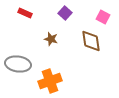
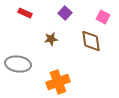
brown star: rotated 24 degrees counterclockwise
orange cross: moved 8 px right, 1 px down
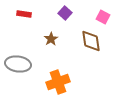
red rectangle: moved 1 px left, 1 px down; rotated 16 degrees counterclockwise
brown star: rotated 24 degrees counterclockwise
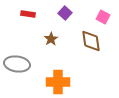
red rectangle: moved 4 px right
gray ellipse: moved 1 px left
orange cross: rotated 20 degrees clockwise
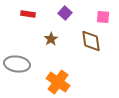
pink square: rotated 24 degrees counterclockwise
orange cross: rotated 35 degrees clockwise
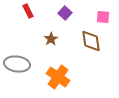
red rectangle: moved 3 px up; rotated 56 degrees clockwise
orange cross: moved 5 px up
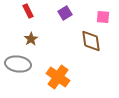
purple square: rotated 16 degrees clockwise
brown star: moved 20 px left
gray ellipse: moved 1 px right
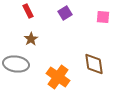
brown diamond: moved 3 px right, 23 px down
gray ellipse: moved 2 px left
